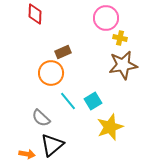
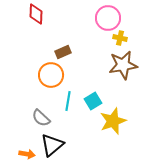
red diamond: moved 1 px right
pink circle: moved 2 px right
orange circle: moved 2 px down
cyan line: rotated 48 degrees clockwise
yellow star: moved 3 px right, 6 px up
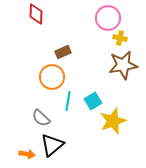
orange circle: moved 1 px right, 2 px down
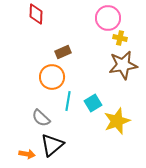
cyan square: moved 2 px down
yellow star: moved 4 px right
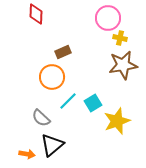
cyan line: rotated 36 degrees clockwise
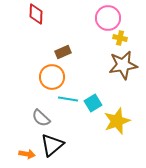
cyan line: moved 2 px up; rotated 54 degrees clockwise
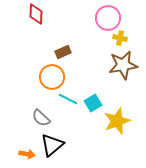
cyan line: rotated 18 degrees clockwise
